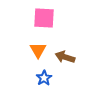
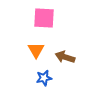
orange triangle: moved 2 px left
blue star: rotated 21 degrees clockwise
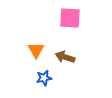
pink square: moved 26 px right
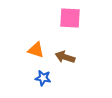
orange triangle: rotated 42 degrees counterclockwise
blue star: moved 1 px left; rotated 21 degrees clockwise
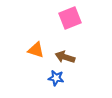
pink square: rotated 25 degrees counterclockwise
blue star: moved 13 px right
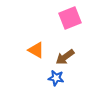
orange triangle: rotated 12 degrees clockwise
brown arrow: rotated 54 degrees counterclockwise
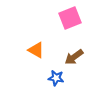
brown arrow: moved 9 px right
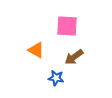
pink square: moved 3 px left, 8 px down; rotated 25 degrees clockwise
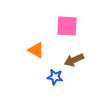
brown arrow: moved 3 px down; rotated 12 degrees clockwise
blue star: moved 1 px left, 1 px up
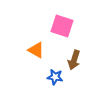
pink square: moved 5 px left; rotated 15 degrees clockwise
brown arrow: rotated 48 degrees counterclockwise
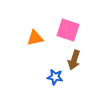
pink square: moved 6 px right, 4 px down
orange triangle: moved 1 px left, 12 px up; rotated 42 degrees counterclockwise
